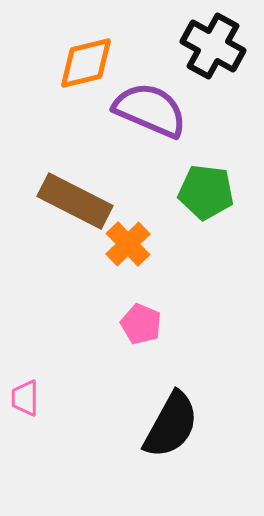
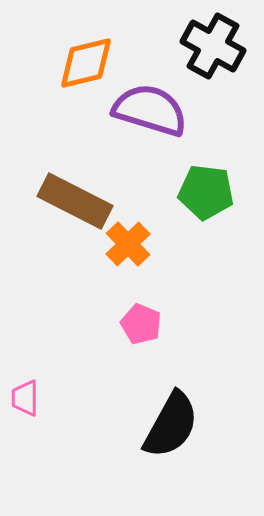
purple semicircle: rotated 6 degrees counterclockwise
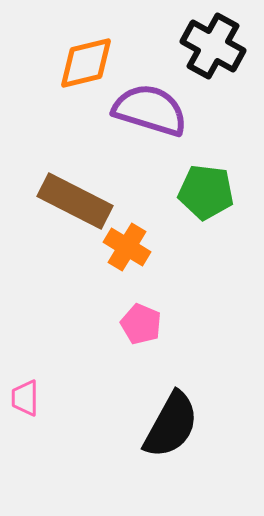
orange cross: moved 1 px left, 3 px down; rotated 15 degrees counterclockwise
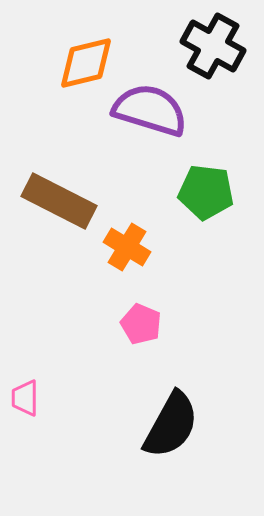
brown rectangle: moved 16 px left
